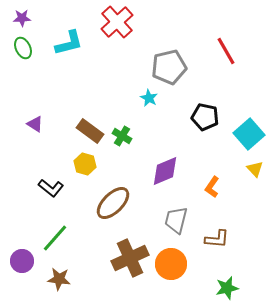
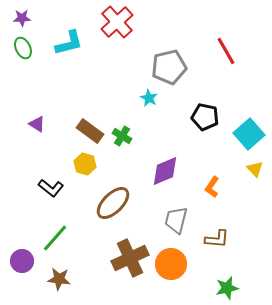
purple triangle: moved 2 px right
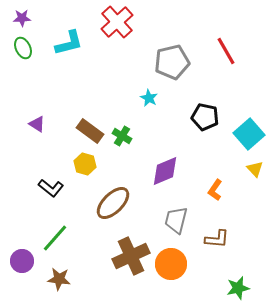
gray pentagon: moved 3 px right, 5 px up
orange L-shape: moved 3 px right, 3 px down
brown cross: moved 1 px right, 2 px up
green star: moved 11 px right
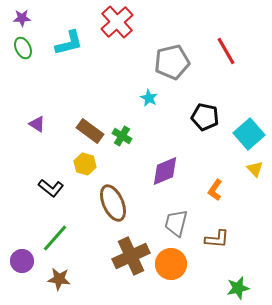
brown ellipse: rotated 69 degrees counterclockwise
gray trapezoid: moved 3 px down
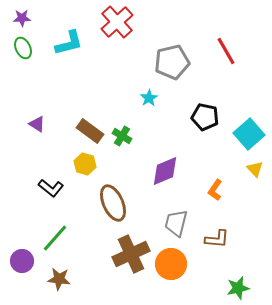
cyan star: rotated 12 degrees clockwise
brown cross: moved 2 px up
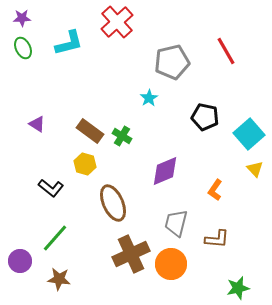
purple circle: moved 2 px left
